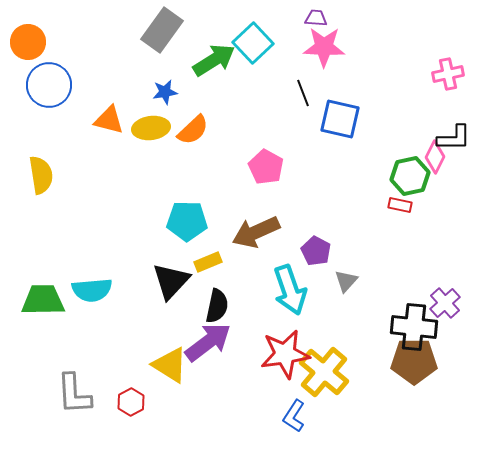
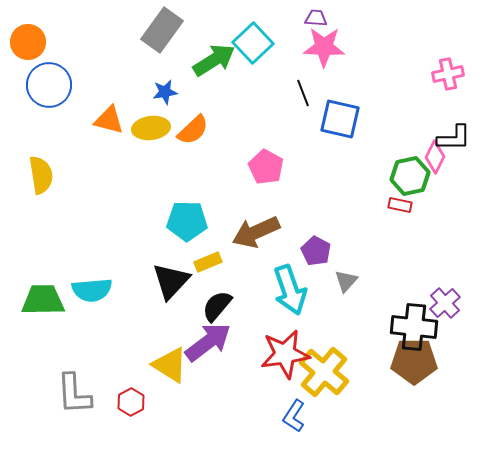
black semicircle: rotated 152 degrees counterclockwise
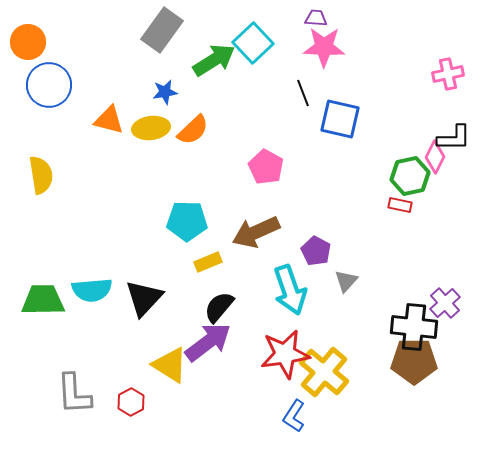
black triangle: moved 27 px left, 17 px down
black semicircle: moved 2 px right, 1 px down
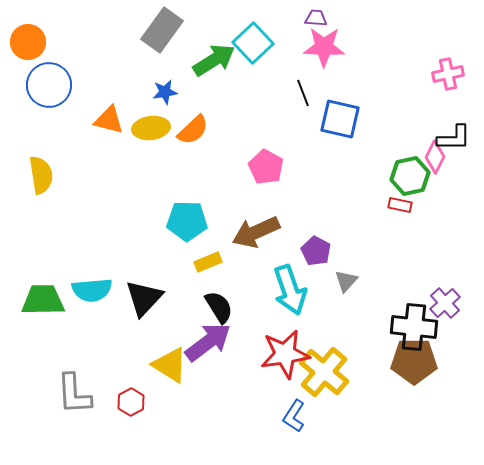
black semicircle: rotated 108 degrees clockwise
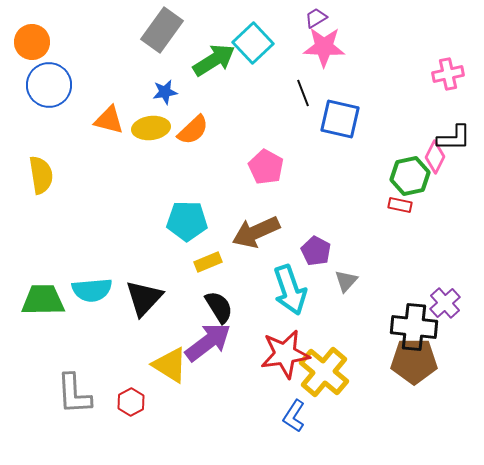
purple trapezoid: rotated 35 degrees counterclockwise
orange circle: moved 4 px right
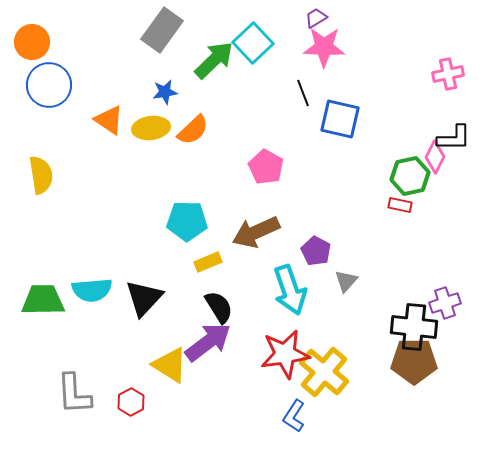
green arrow: rotated 12 degrees counterclockwise
orange triangle: rotated 20 degrees clockwise
purple cross: rotated 24 degrees clockwise
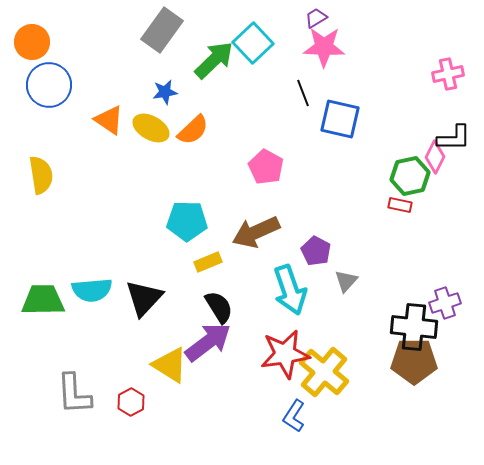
yellow ellipse: rotated 36 degrees clockwise
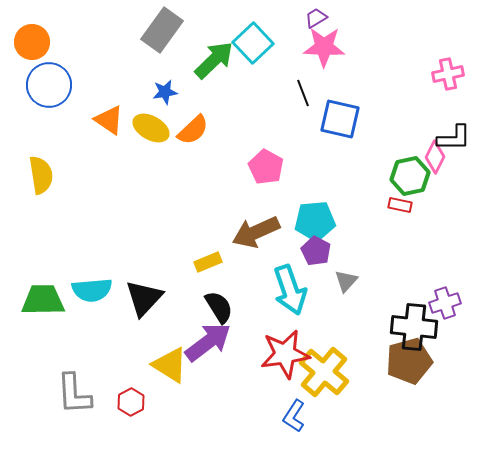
cyan pentagon: moved 128 px right; rotated 6 degrees counterclockwise
brown pentagon: moved 5 px left; rotated 15 degrees counterclockwise
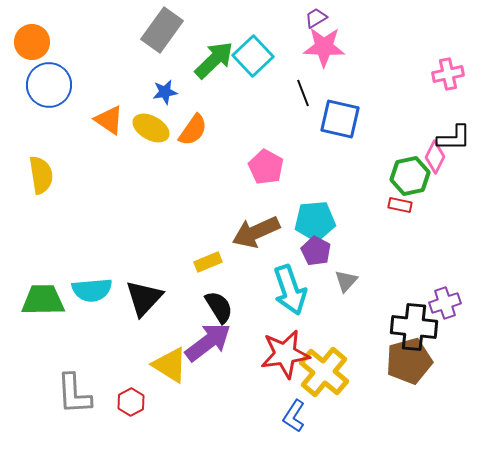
cyan square: moved 13 px down
orange semicircle: rotated 12 degrees counterclockwise
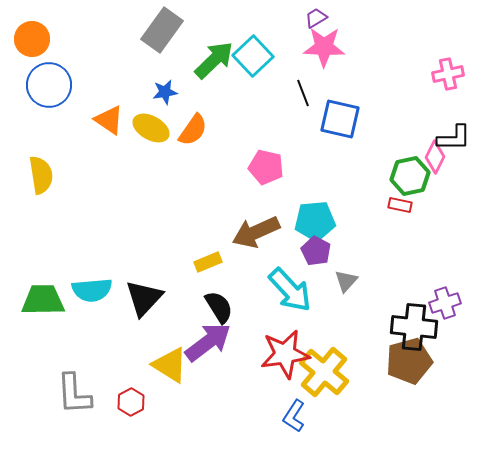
orange circle: moved 3 px up
pink pentagon: rotated 16 degrees counterclockwise
cyan arrow: rotated 24 degrees counterclockwise
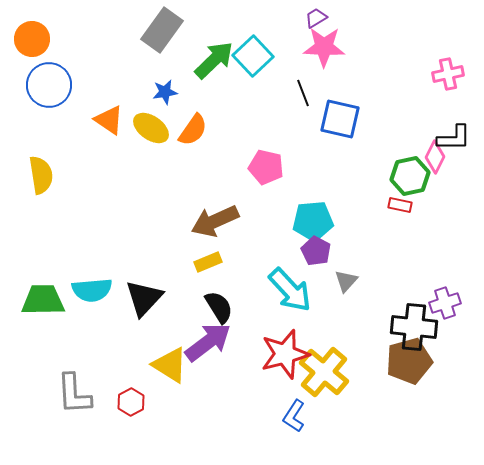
yellow ellipse: rotated 6 degrees clockwise
cyan pentagon: moved 2 px left
brown arrow: moved 41 px left, 11 px up
red star: rotated 6 degrees counterclockwise
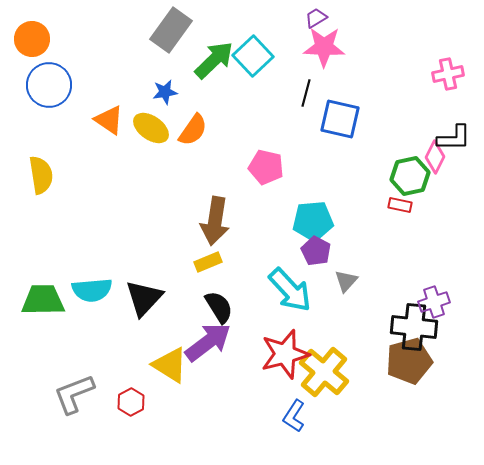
gray rectangle: moved 9 px right
black line: moved 3 px right; rotated 36 degrees clockwise
brown arrow: rotated 57 degrees counterclockwise
purple cross: moved 11 px left, 1 px up
gray L-shape: rotated 72 degrees clockwise
